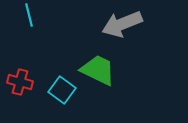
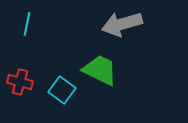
cyan line: moved 2 px left, 9 px down; rotated 25 degrees clockwise
gray arrow: rotated 6 degrees clockwise
green trapezoid: moved 2 px right
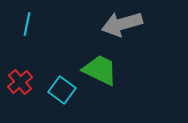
red cross: rotated 35 degrees clockwise
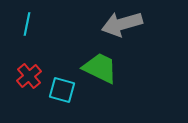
green trapezoid: moved 2 px up
red cross: moved 9 px right, 6 px up
cyan square: rotated 20 degrees counterclockwise
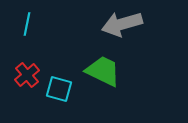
green trapezoid: moved 3 px right, 3 px down
red cross: moved 2 px left, 1 px up
cyan square: moved 3 px left, 1 px up
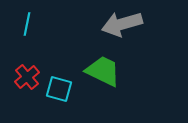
red cross: moved 2 px down
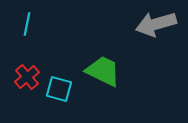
gray arrow: moved 34 px right
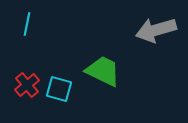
gray arrow: moved 6 px down
red cross: moved 8 px down
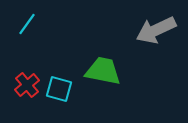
cyan line: rotated 25 degrees clockwise
gray arrow: rotated 9 degrees counterclockwise
green trapezoid: rotated 15 degrees counterclockwise
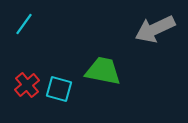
cyan line: moved 3 px left
gray arrow: moved 1 px left, 1 px up
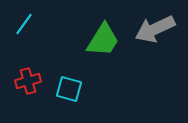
green trapezoid: moved 31 px up; rotated 111 degrees clockwise
red cross: moved 1 px right, 4 px up; rotated 25 degrees clockwise
cyan square: moved 10 px right
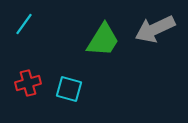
red cross: moved 2 px down
